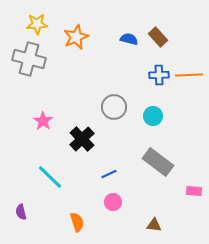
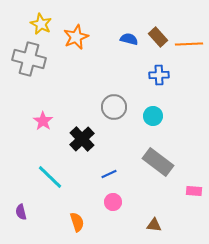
yellow star: moved 4 px right; rotated 30 degrees clockwise
orange line: moved 31 px up
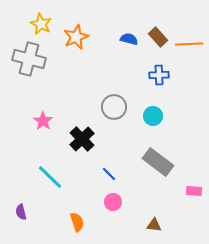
blue line: rotated 70 degrees clockwise
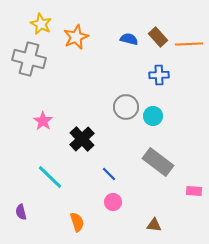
gray circle: moved 12 px right
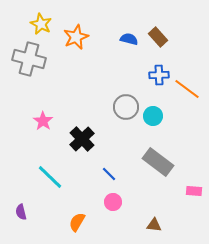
orange line: moved 2 px left, 45 px down; rotated 40 degrees clockwise
orange semicircle: rotated 132 degrees counterclockwise
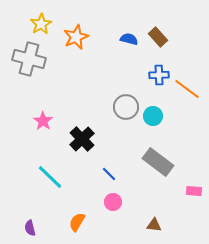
yellow star: rotated 15 degrees clockwise
purple semicircle: moved 9 px right, 16 px down
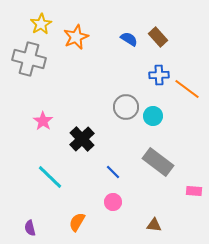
blue semicircle: rotated 18 degrees clockwise
blue line: moved 4 px right, 2 px up
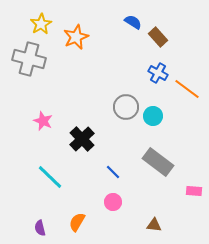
blue semicircle: moved 4 px right, 17 px up
blue cross: moved 1 px left, 2 px up; rotated 30 degrees clockwise
pink star: rotated 12 degrees counterclockwise
purple semicircle: moved 10 px right
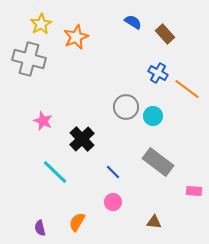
brown rectangle: moved 7 px right, 3 px up
cyan line: moved 5 px right, 5 px up
brown triangle: moved 3 px up
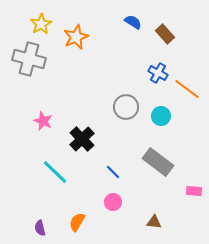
cyan circle: moved 8 px right
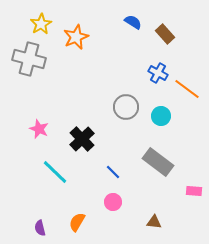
pink star: moved 4 px left, 8 px down
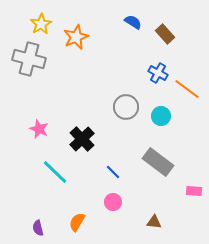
purple semicircle: moved 2 px left
